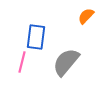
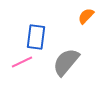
pink line: rotated 50 degrees clockwise
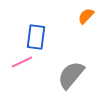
gray semicircle: moved 5 px right, 13 px down
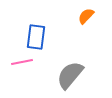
pink line: rotated 15 degrees clockwise
gray semicircle: moved 1 px left
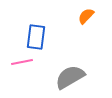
gray semicircle: moved 2 px down; rotated 20 degrees clockwise
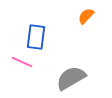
pink line: rotated 35 degrees clockwise
gray semicircle: moved 1 px right, 1 px down
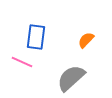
orange semicircle: moved 24 px down
gray semicircle: rotated 12 degrees counterclockwise
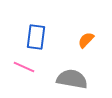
pink line: moved 2 px right, 5 px down
gray semicircle: moved 1 px right, 1 px down; rotated 52 degrees clockwise
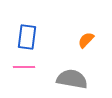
blue rectangle: moved 9 px left
pink line: rotated 25 degrees counterclockwise
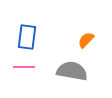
gray semicircle: moved 8 px up
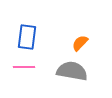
orange semicircle: moved 6 px left, 3 px down
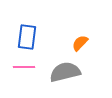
gray semicircle: moved 7 px left, 1 px down; rotated 24 degrees counterclockwise
